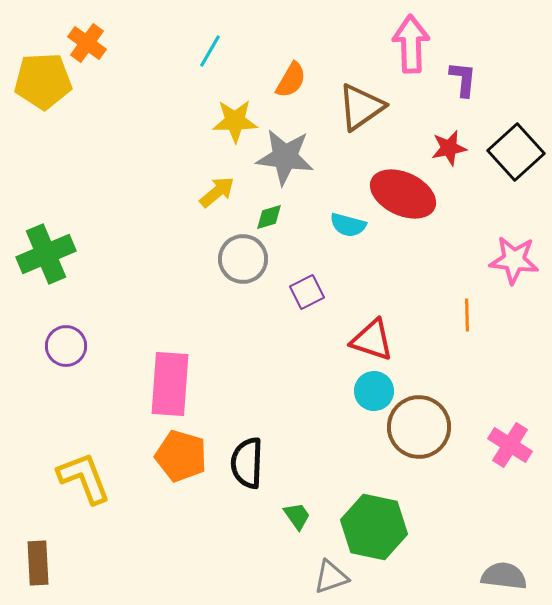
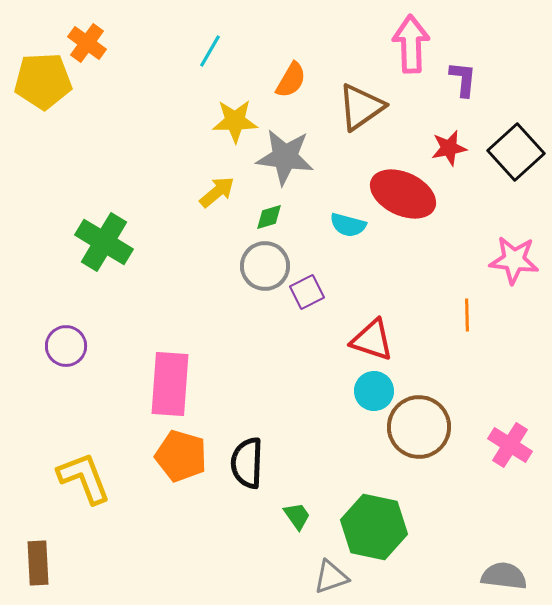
green cross: moved 58 px right, 12 px up; rotated 36 degrees counterclockwise
gray circle: moved 22 px right, 7 px down
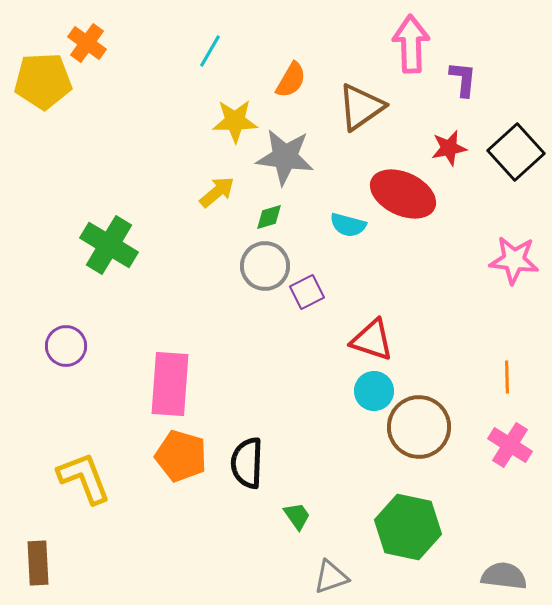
green cross: moved 5 px right, 3 px down
orange line: moved 40 px right, 62 px down
green hexagon: moved 34 px right
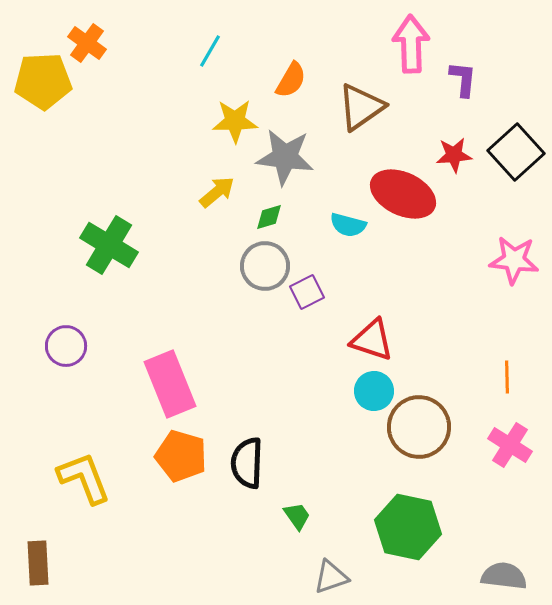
red star: moved 5 px right, 7 px down; rotated 6 degrees clockwise
pink rectangle: rotated 26 degrees counterclockwise
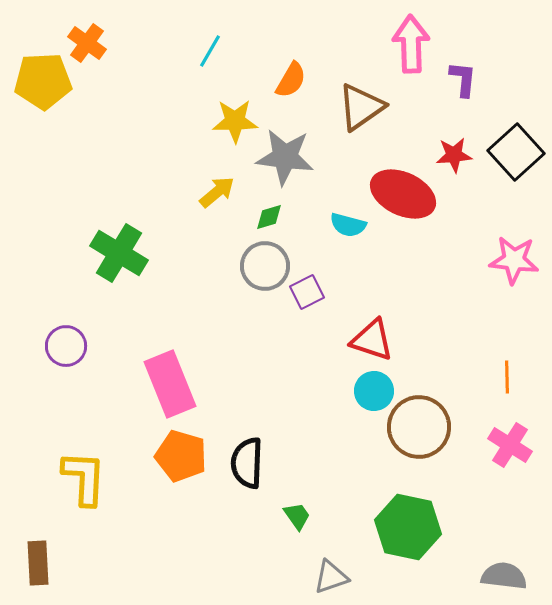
green cross: moved 10 px right, 8 px down
yellow L-shape: rotated 24 degrees clockwise
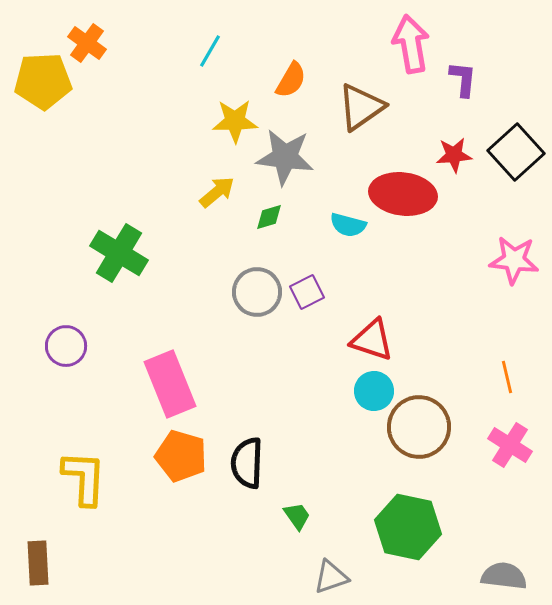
pink arrow: rotated 8 degrees counterclockwise
red ellipse: rotated 18 degrees counterclockwise
gray circle: moved 8 px left, 26 px down
orange line: rotated 12 degrees counterclockwise
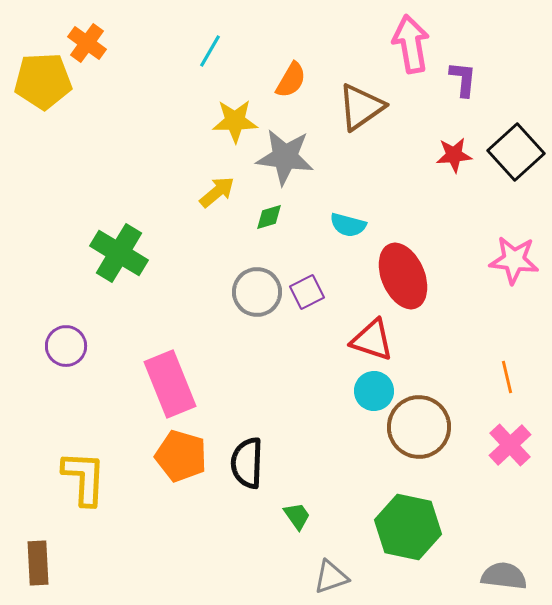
red ellipse: moved 82 px down; rotated 60 degrees clockwise
pink cross: rotated 15 degrees clockwise
